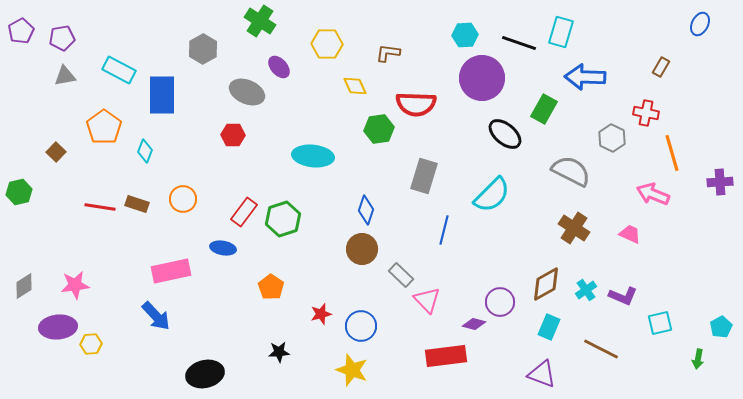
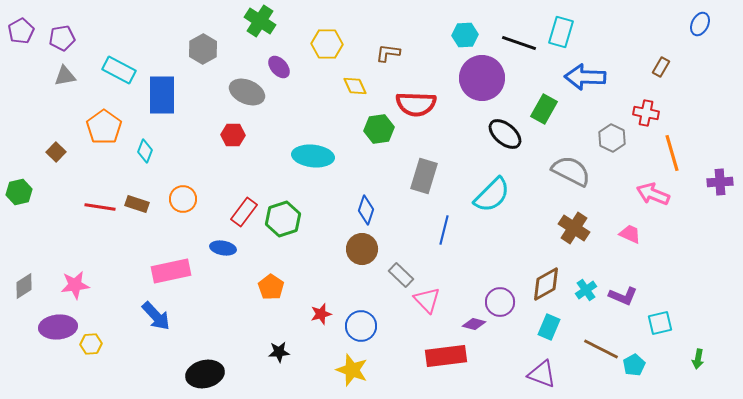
cyan pentagon at (721, 327): moved 87 px left, 38 px down
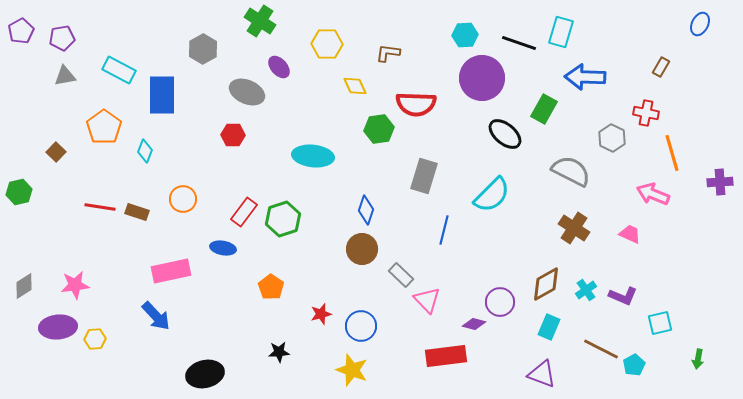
brown rectangle at (137, 204): moved 8 px down
yellow hexagon at (91, 344): moved 4 px right, 5 px up
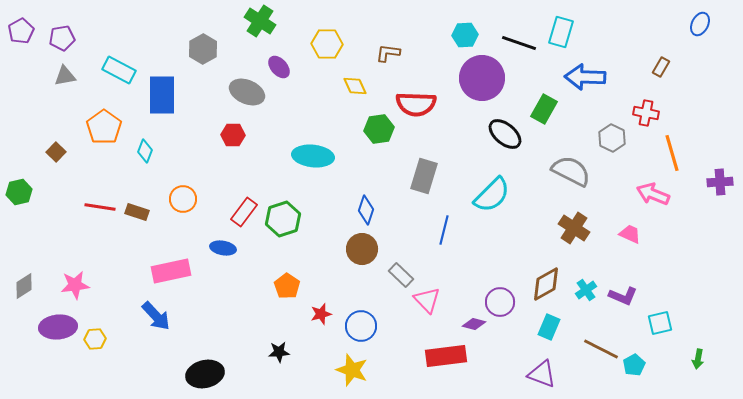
orange pentagon at (271, 287): moved 16 px right, 1 px up
